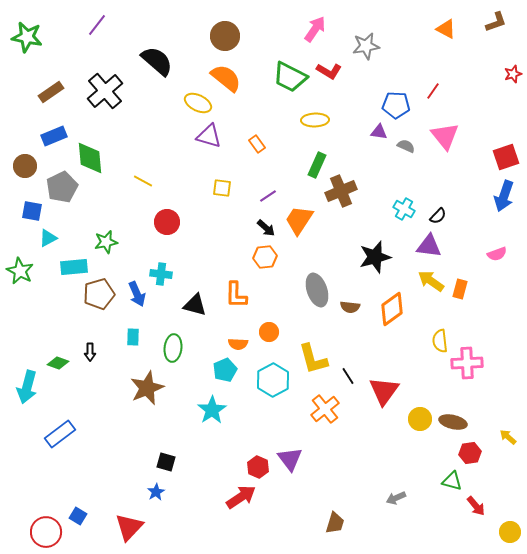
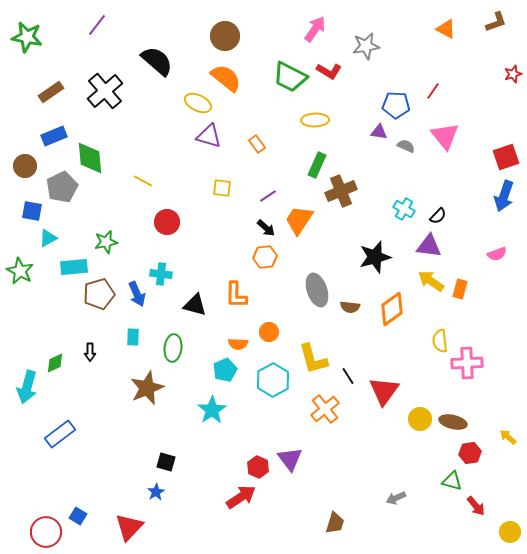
green diamond at (58, 363): moved 3 px left; rotated 45 degrees counterclockwise
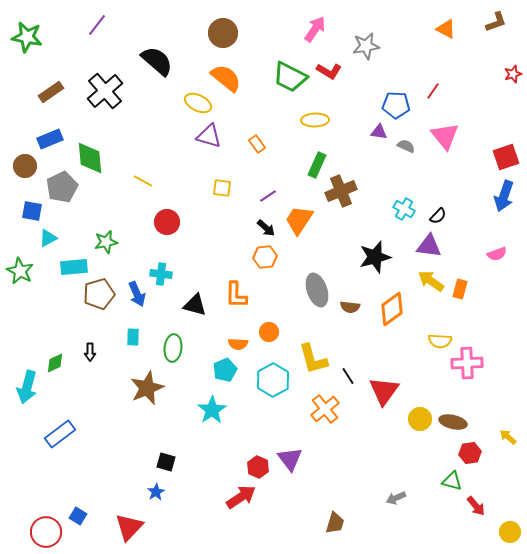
brown circle at (225, 36): moved 2 px left, 3 px up
blue rectangle at (54, 136): moved 4 px left, 3 px down
yellow semicircle at (440, 341): rotated 80 degrees counterclockwise
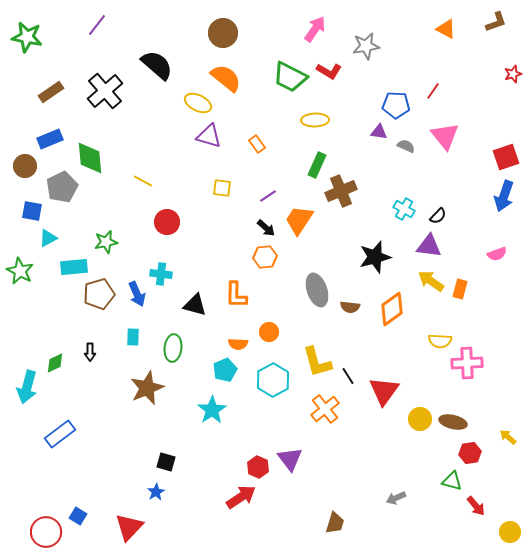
black semicircle at (157, 61): moved 4 px down
yellow L-shape at (313, 359): moved 4 px right, 3 px down
